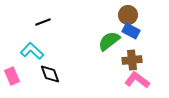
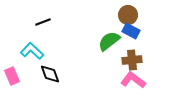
pink L-shape: moved 4 px left
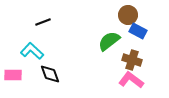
blue rectangle: moved 7 px right
brown cross: rotated 24 degrees clockwise
pink rectangle: moved 1 px right, 1 px up; rotated 66 degrees counterclockwise
pink L-shape: moved 2 px left
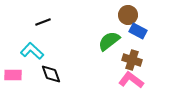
black diamond: moved 1 px right
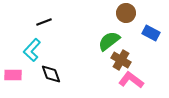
brown circle: moved 2 px left, 2 px up
black line: moved 1 px right
blue rectangle: moved 13 px right, 2 px down
cyan L-shape: moved 1 px up; rotated 90 degrees counterclockwise
brown cross: moved 11 px left; rotated 12 degrees clockwise
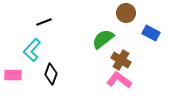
green semicircle: moved 6 px left, 2 px up
black diamond: rotated 40 degrees clockwise
pink L-shape: moved 12 px left
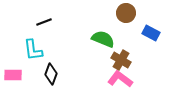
green semicircle: rotated 60 degrees clockwise
cyan L-shape: moved 1 px right; rotated 50 degrees counterclockwise
pink L-shape: moved 1 px right, 1 px up
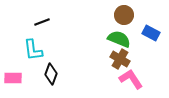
brown circle: moved 2 px left, 2 px down
black line: moved 2 px left
green semicircle: moved 16 px right
brown cross: moved 1 px left, 1 px up
pink rectangle: moved 3 px down
pink L-shape: moved 11 px right; rotated 20 degrees clockwise
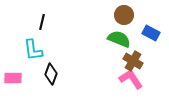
black line: rotated 56 degrees counterclockwise
brown cross: moved 13 px right, 2 px down
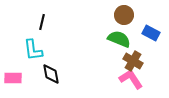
black diamond: rotated 30 degrees counterclockwise
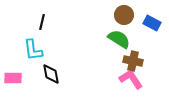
blue rectangle: moved 1 px right, 10 px up
green semicircle: rotated 10 degrees clockwise
brown cross: rotated 18 degrees counterclockwise
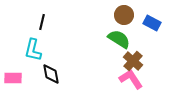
cyan L-shape: rotated 20 degrees clockwise
brown cross: rotated 30 degrees clockwise
